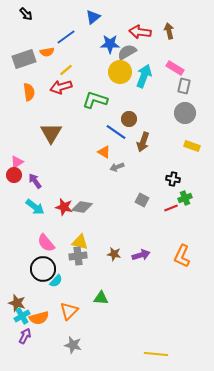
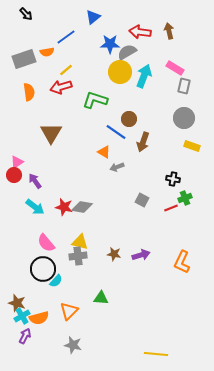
gray circle at (185, 113): moved 1 px left, 5 px down
orange L-shape at (182, 256): moved 6 px down
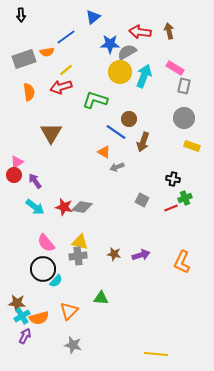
black arrow at (26, 14): moved 5 px left, 1 px down; rotated 40 degrees clockwise
brown star at (17, 303): rotated 12 degrees counterclockwise
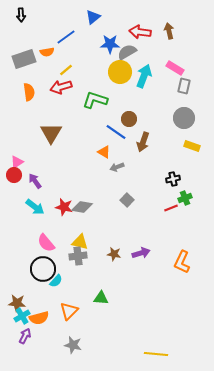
black cross at (173, 179): rotated 24 degrees counterclockwise
gray square at (142, 200): moved 15 px left; rotated 16 degrees clockwise
purple arrow at (141, 255): moved 2 px up
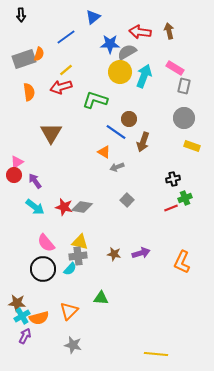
orange semicircle at (47, 52): moved 8 px left, 2 px down; rotated 64 degrees counterclockwise
cyan semicircle at (56, 281): moved 14 px right, 12 px up
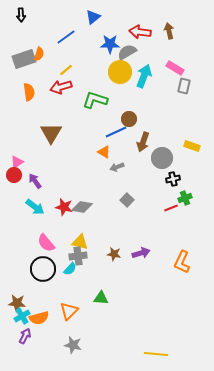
gray circle at (184, 118): moved 22 px left, 40 px down
blue line at (116, 132): rotated 60 degrees counterclockwise
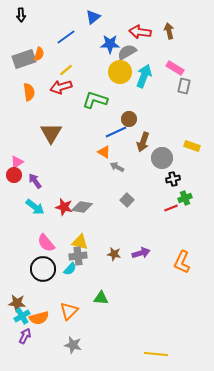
gray arrow at (117, 167): rotated 48 degrees clockwise
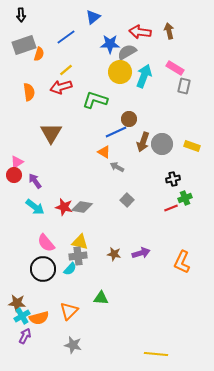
gray rectangle at (24, 59): moved 14 px up
gray circle at (162, 158): moved 14 px up
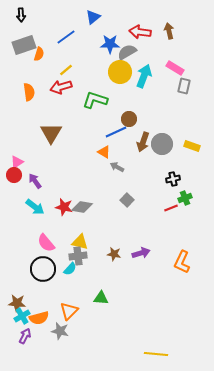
gray star at (73, 345): moved 13 px left, 14 px up
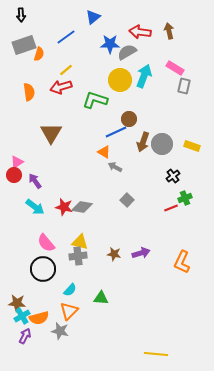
yellow circle at (120, 72): moved 8 px down
gray arrow at (117, 167): moved 2 px left
black cross at (173, 179): moved 3 px up; rotated 24 degrees counterclockwise
cyan semicircle at (70, 269): moved 21 px down
